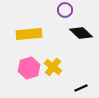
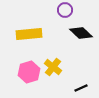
pink hexagon: moved 4 px down
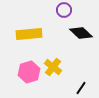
purple circle: moved 1 px left
black line: rotated 32 degrees counterclockwise
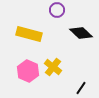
purple circle: moved 7 px left
yellow rectangle: rotated 20 degrees clockwise
pink hexagon: moved 1 px left, 1 px up; rotated 20 degrees counterclockwise
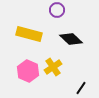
black diamond: moved 10 px left, 6 px down
yellow cross: rotated 18 degrees clockwise
